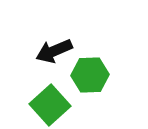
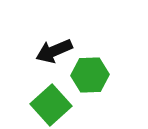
green square: moved 1 px right
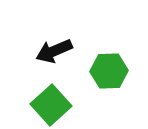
green hexagon: moved 19 px right, 4 px up
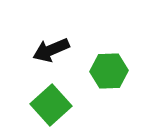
black arrow: moved 3 px left, 1 px up
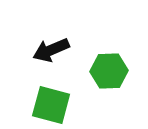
green square: rotated 33 degrees counterclockwise
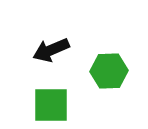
green square: rotated 15 degrees counterclockwise
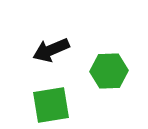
green square: rotated 9 degrees counterclockwise
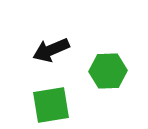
green hexagon: moved 1 px left
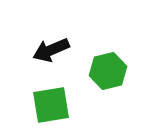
green hexagon: rotated 12 degrees counterclockwise
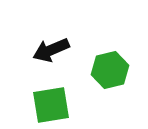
green hexagon: moved 2 px right, 1 px up
